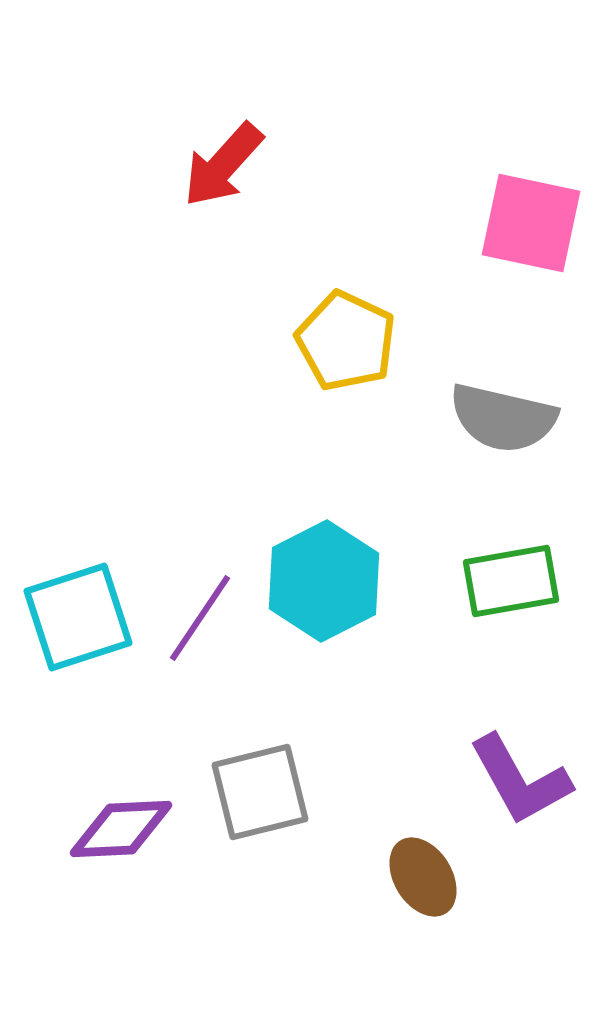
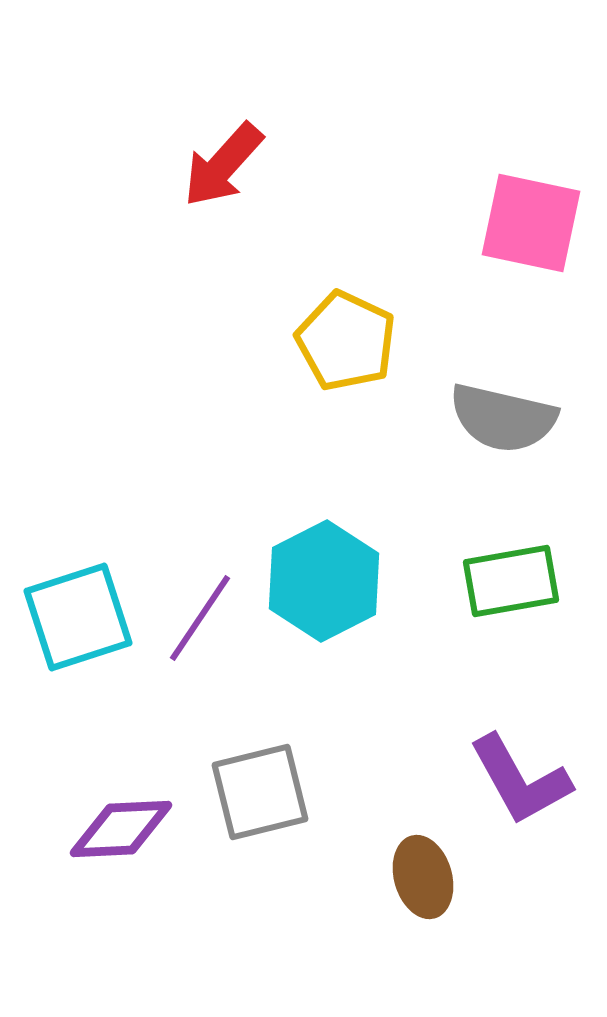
brown ellipse: rotated 16 degrees clockwise
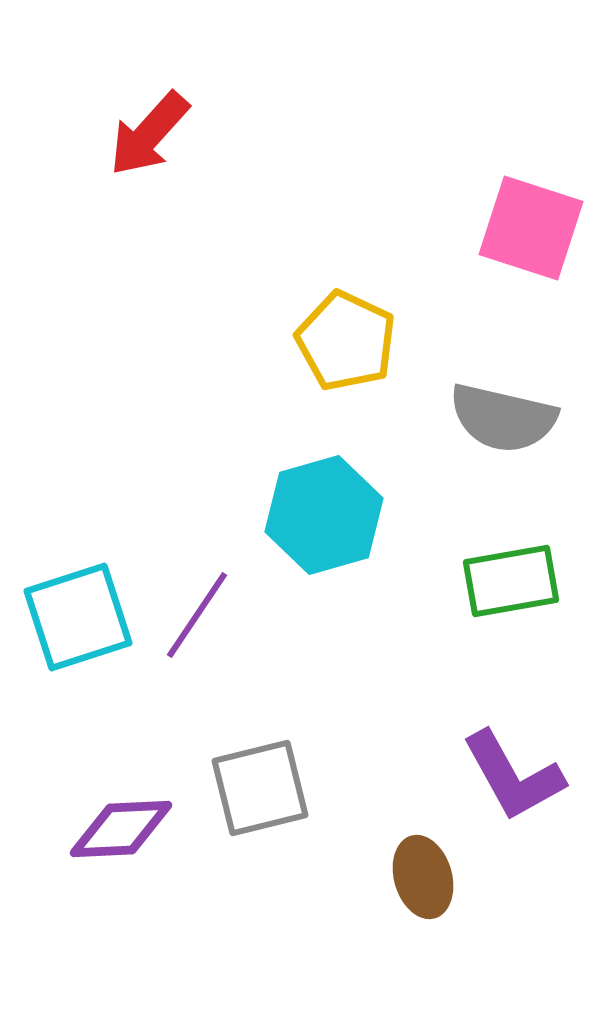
red arrow: moved 74 px left, 31 px up
pink square: moved 5 px down; rotated 6 degrees clockwise
cyan hexagon: moved 66 px up; rotated 11 degrees clockwise
purple line: moved 3 px left, 3 px up
purple L-shape: moved 7 px left, 4 px up
gray square: moved 4 px up
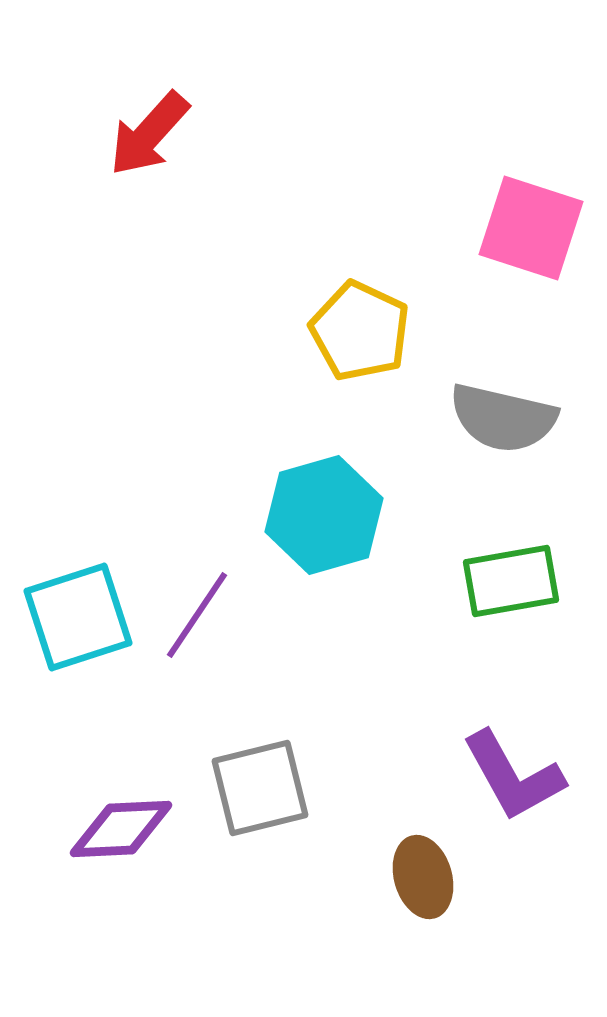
yellow pentagon: moved 14 px right, 10 px up
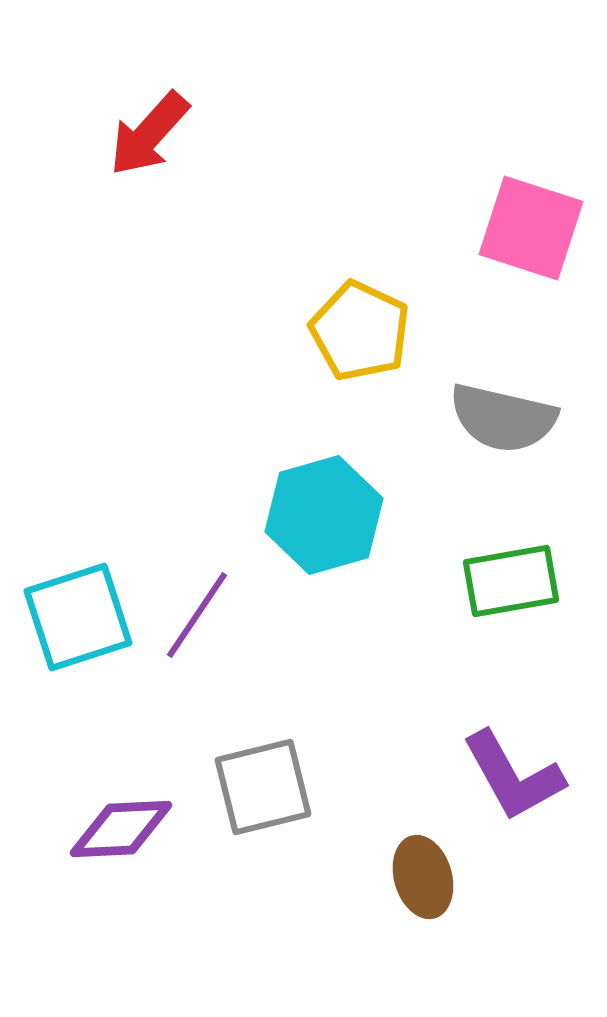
gray square: moved 3 px right, 1 px up
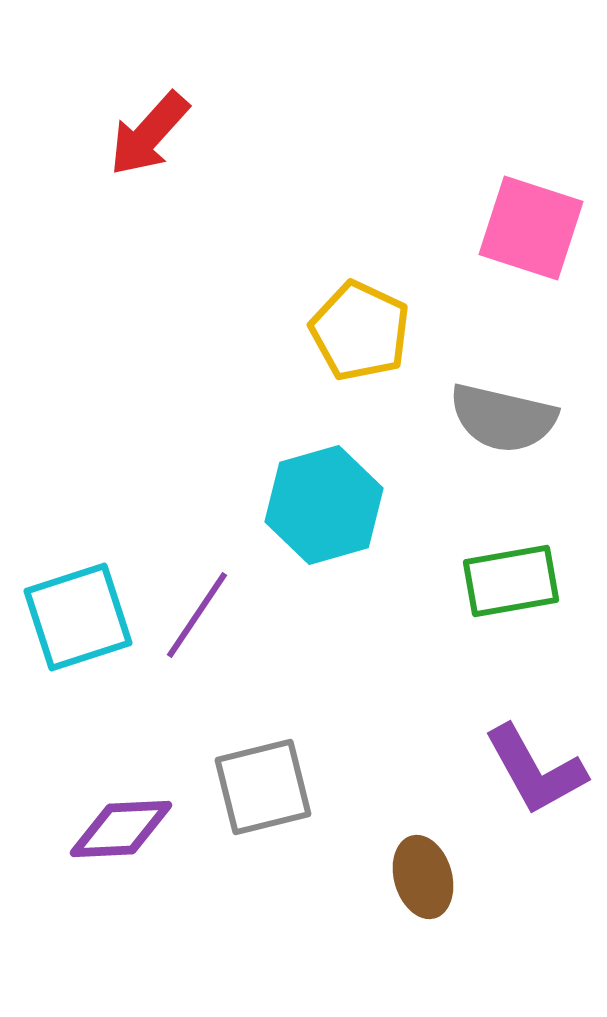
cyan hexagon: moved 10 px up
purple L-shape: moved 22 px right, 6 px up
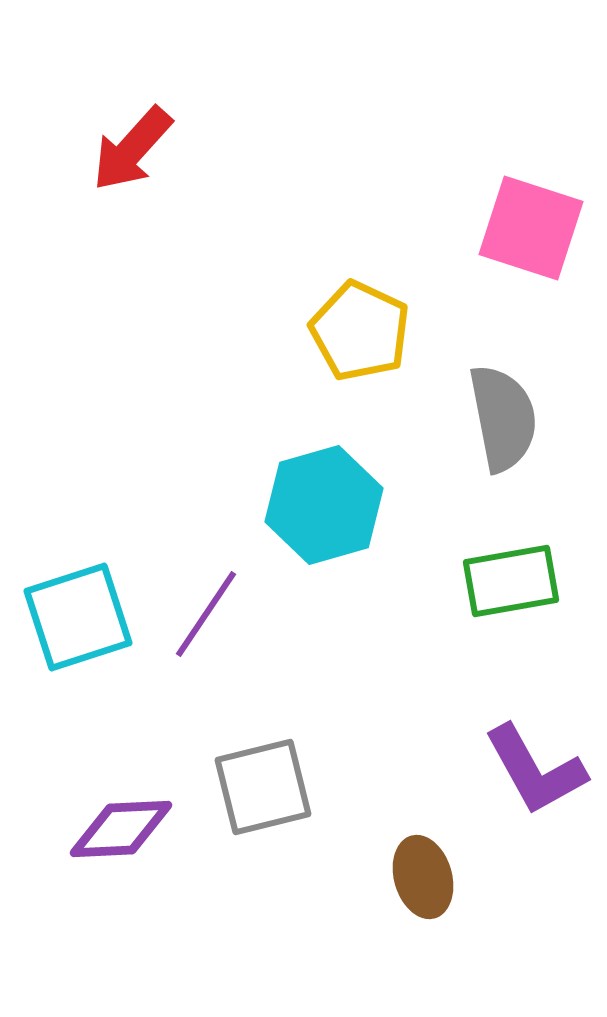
red arrow: moved 17 px left, 15 px down
gray semicircle: rotated 114 degrees counterclockwise
purple line: moved 9 px right, 1 px up
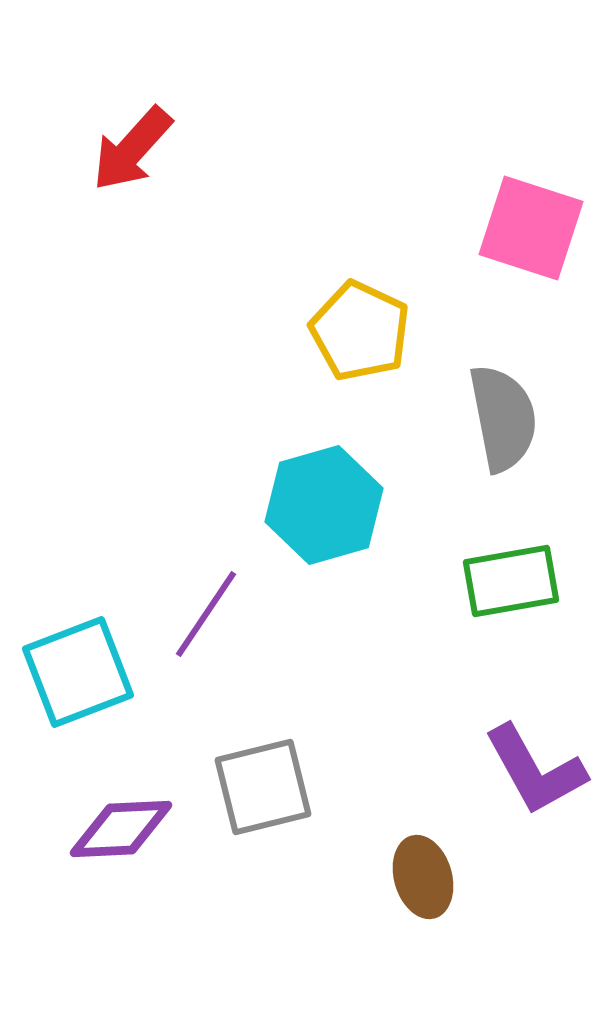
cyan square: moved 55 px down; rotated 3 degrees counterclockwise
